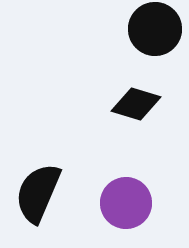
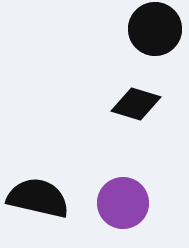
black semicircle: moved 5 px down; rotated 80 degrees clockwise
purple circle: moved 3 px left
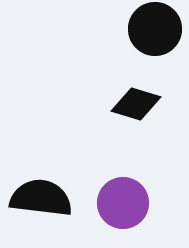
black semicircle: moved 3 px right; rotated 6 degrees counterclockwise
